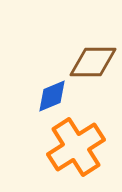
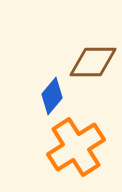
blue diamond: rotated 27 degrees counterclockwise
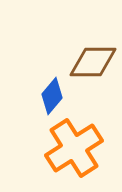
orange cross: moved 2 px left, 1 px down
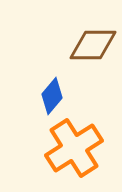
brown diamond: moved 17 px up
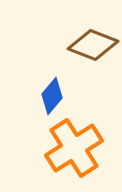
brown diamond: rotated 21 degrees clockwise
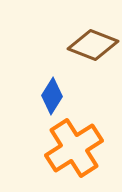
blue diamond: rotated 9 degrees counterclockwise
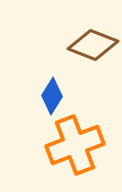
orange cross: moved 1 px right, 3 px up; rotated 12 degrees clockwise
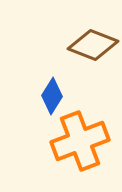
orange cross: moved 5 px right, 4 px up
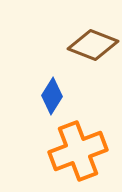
orange cross: moved 2 px left, 10 px down
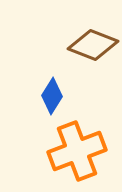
orange cross: moved 1 px left
